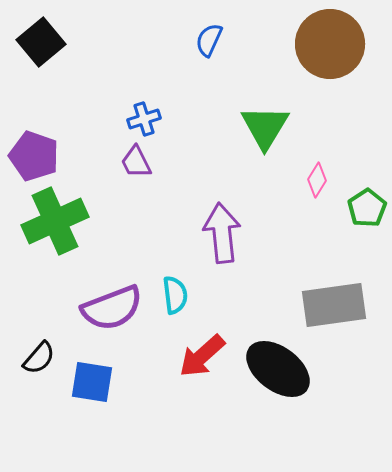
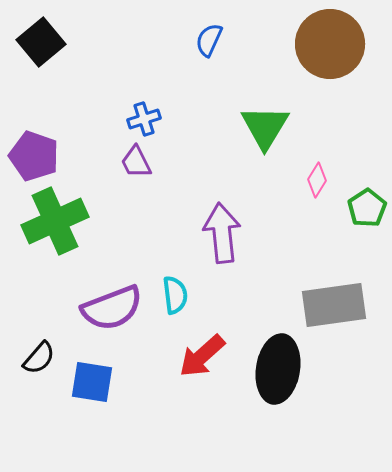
black ellipse: rotated 62 degrees clockwise
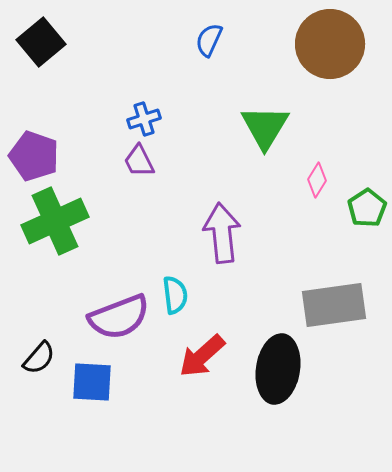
purple trapezoid: moved 3 px right, 1 px up
purple semicircle: moved 7 px right, 9 px down
blue square: rotated 6 degrees counterclockwise
